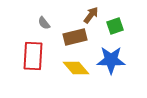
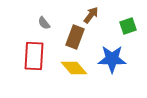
green square: moved 13 px right
brown rectangle: rotated 55 degrees counterclockwise
red rectangle: moved 1 px right
blue star: moved 1 px right, 1 px up
yellow diamond: moved 2 px left
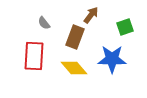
green square: moved 3 px left, 1 px down
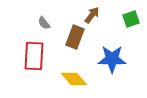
brown arrow: moved 1 px right
green square: moved 6 px right, 8 px up
yellow diamond: moved 11 px down
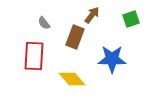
yellow diamond: moved 2 px left
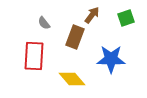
green square: moved 5 px left, 1 px up
blue star: moved 1 px left
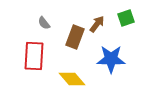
brown arrow: moved 5 px right, 9 px down
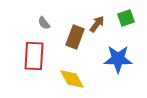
blue star: moved 7 px right
yellow diamond: rotated 12 degrees clockwise
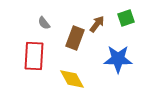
brown rectangle: moved 1 px down
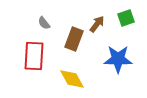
brown rectangle: moved 1 px left, 1 px down
